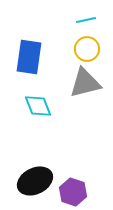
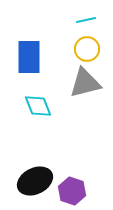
blue rectangle: rotated 8 degrees counterclockwise
purple hexagon: moved 1 px left, 1 px up
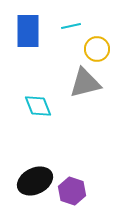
cyan line: moved 15 px left, 6 px down
yellow circle: moved 10 px right
blue rectangle: moved 1 px left, 26 px up
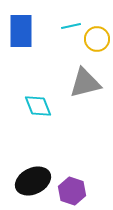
blue rectangle: moved 7 px left
yellow circle: moved 10 px up
black ellipse: moved 2 px left
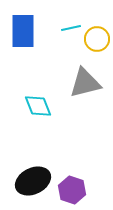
cyan line: moved 2 px down
blue rectangle: moved 2 px right
purple hexagon: moved 1 px up
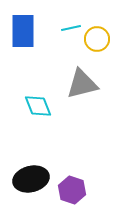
gray triangle: moved 3 px left, 1 px down
black ellipse: moved 2 px left, 2 px up; rotated 12 degrees clockwise
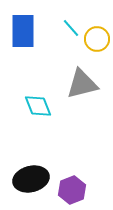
cyan line: rotated 60 degrees clockwise
purple hexagon: rotated 20 degrees clockwise
